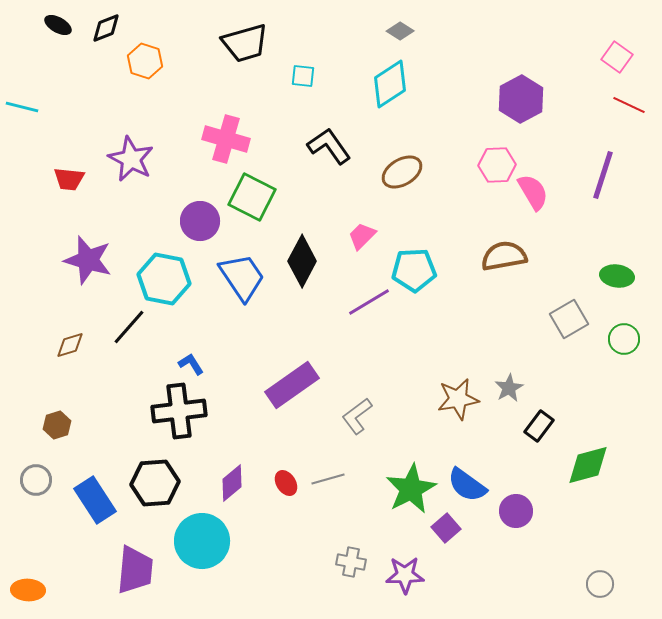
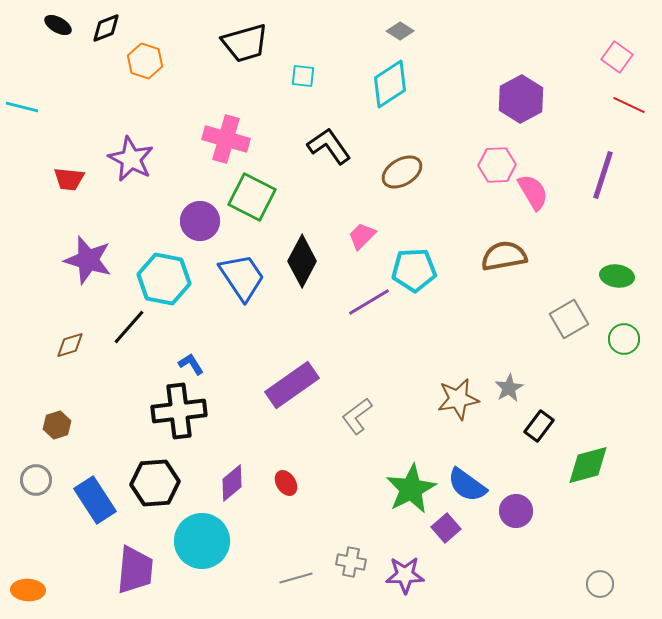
gray line at (328, 479): moved 32 px left, 99 px down
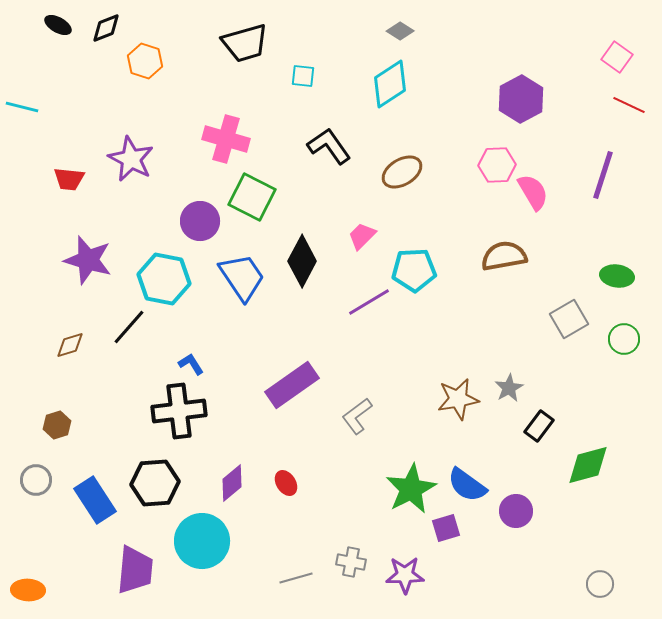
purple square at (446, 528): rotated 24 degrees clockwise
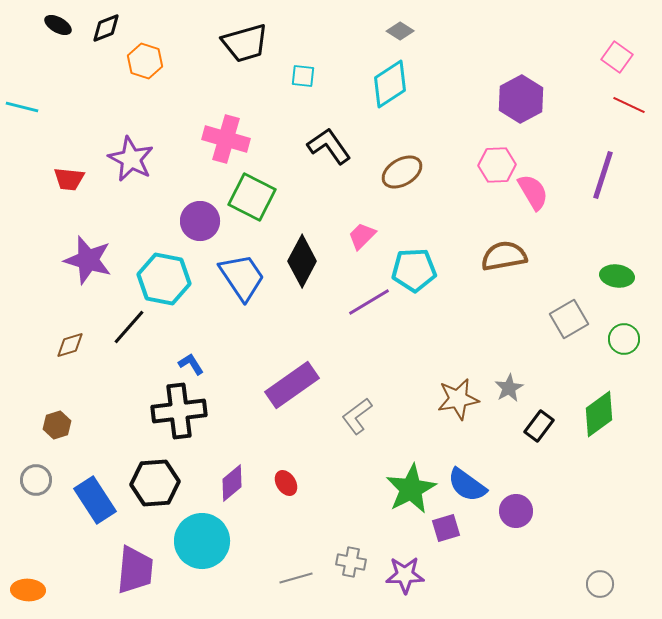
green diamond at (588, 465): moved 11 px right, 51 px up; rotated 21 degrees counterclockwise
